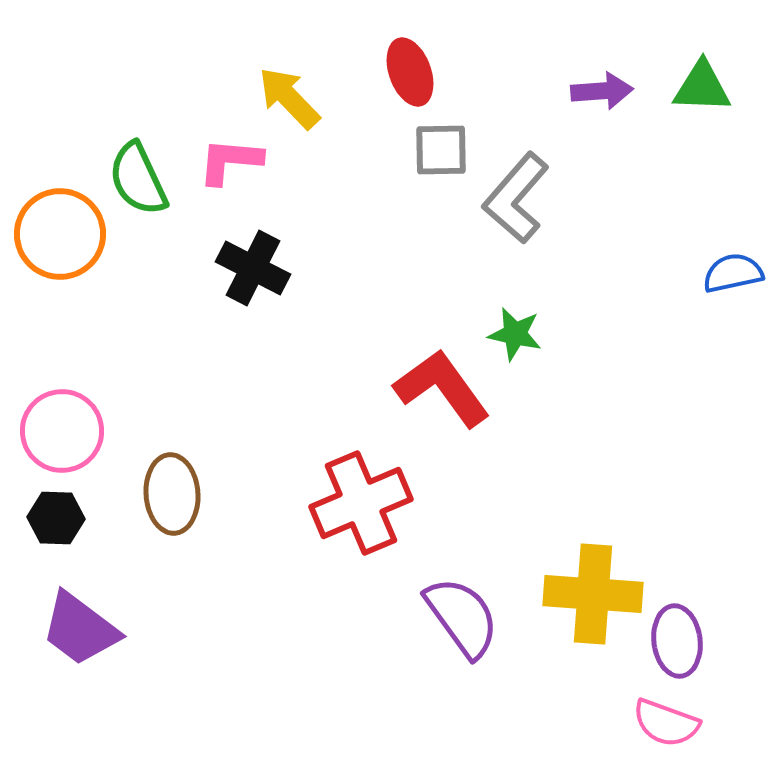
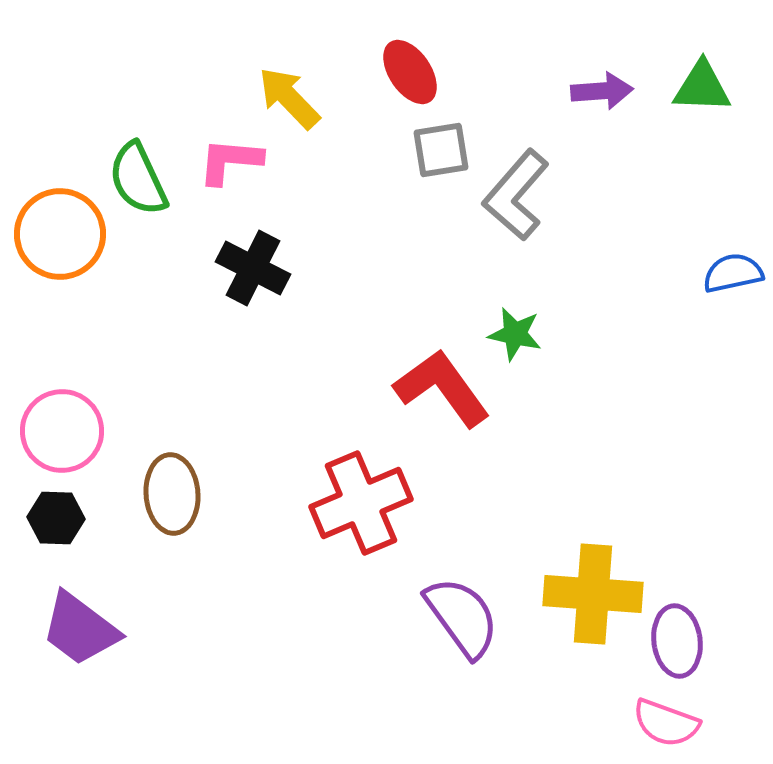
red ellipse: rotated 14 degrees counterclockwise
gray square: rotated 8 degrees counterclockwise
gray L-shape: moved 3 px up
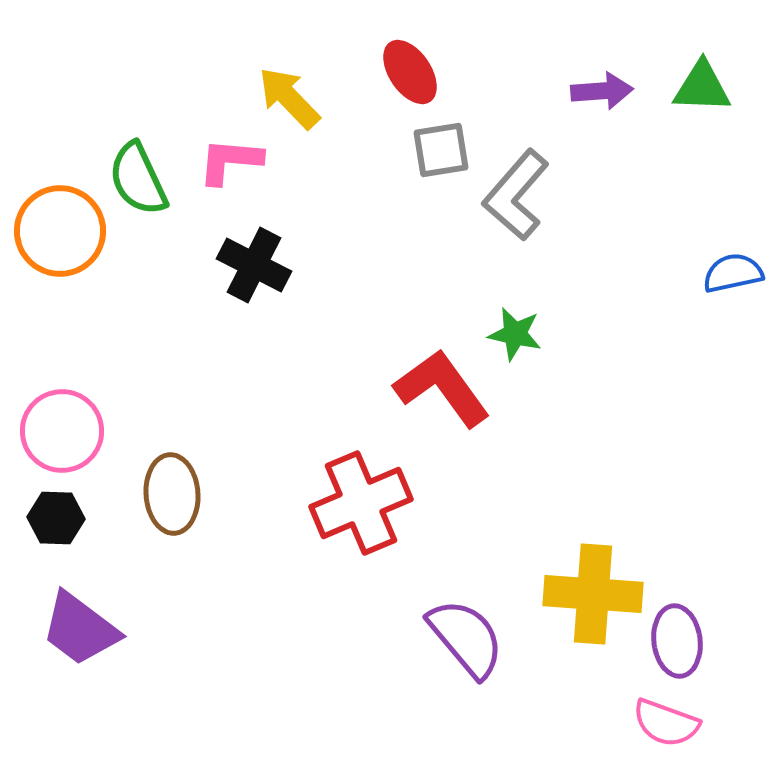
orange circle: moved 3 px up
black cross: moved 1 px right, 3 px up
purple semicircle: moved 4 px right, 21 px down; rotated 4 degrees counterclockwise
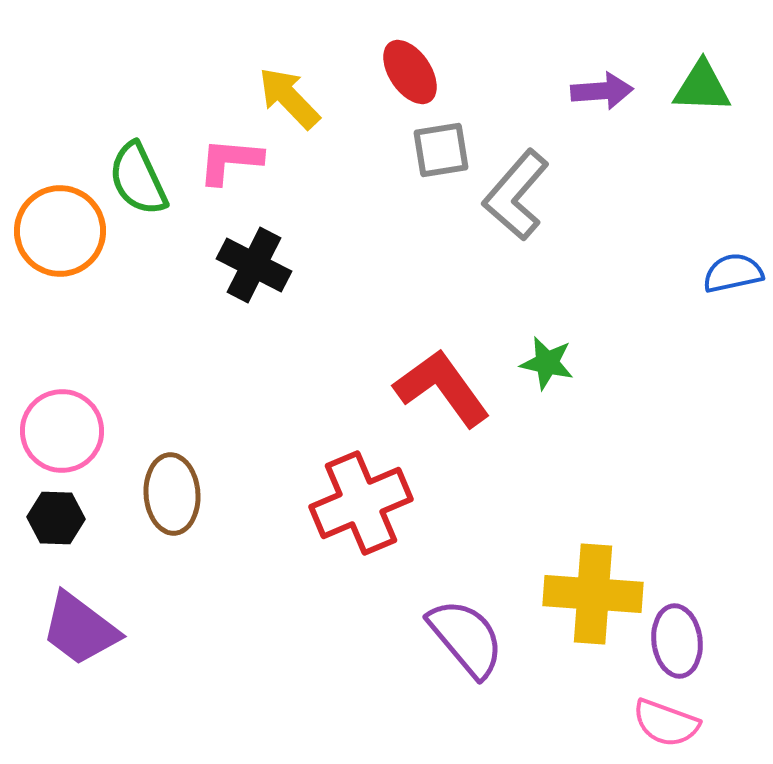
green star: moved 32 px right, 29 px down
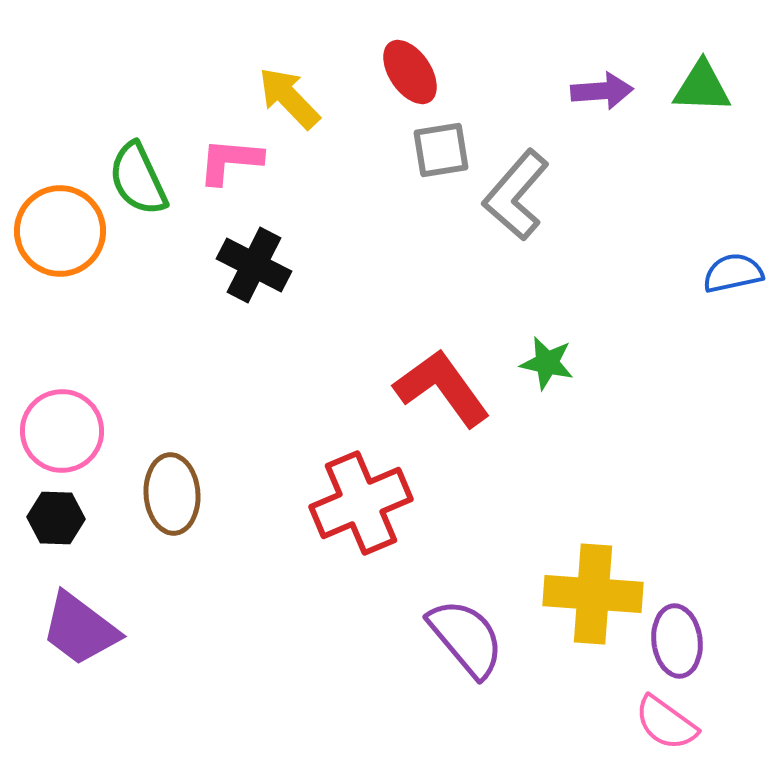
pink semicircle: rotated 16 degrees clockwise
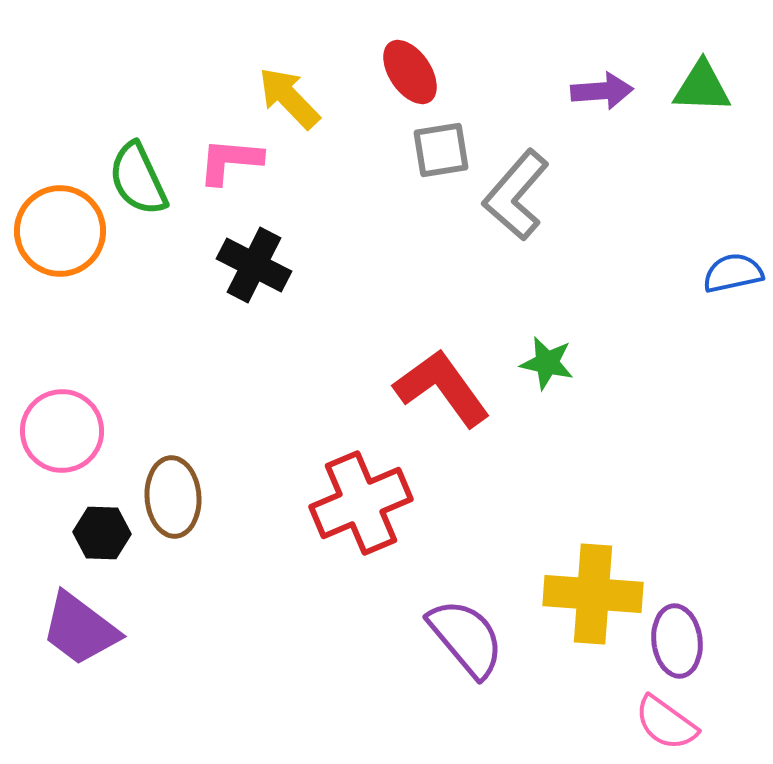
brown ellipse: moved 1 px right, 3 px down
black hexagon: moved 46 px right, 15 px down
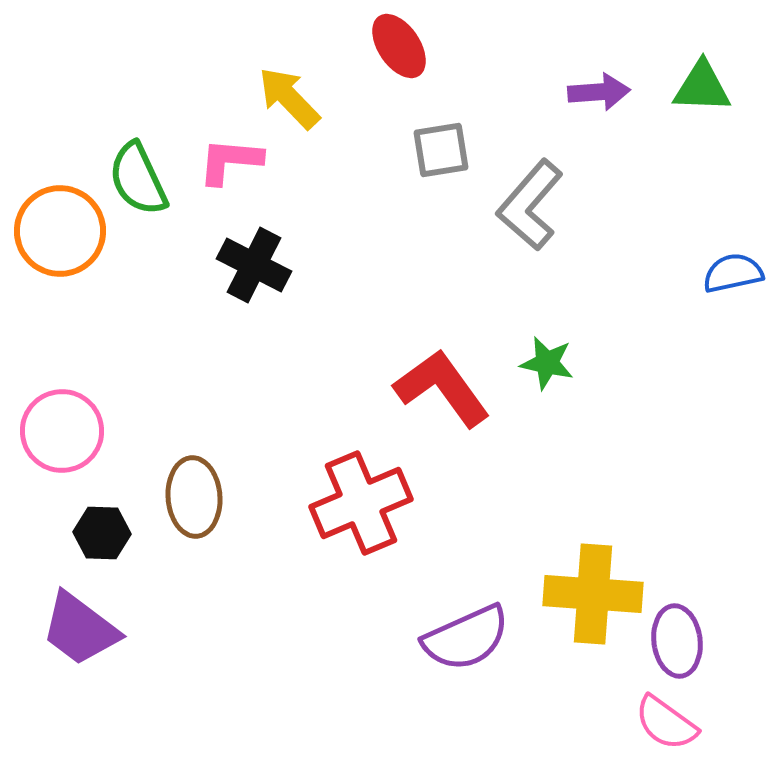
red ellipse: moved 11 px left, 26 px up
purple arrow: moved 3 px left, 1 px down
gray L-shape: moved 14 px right, 10 px down
brown ellipse: moved 21 px right
purple semicircle: rotated 106 degrees clockwise
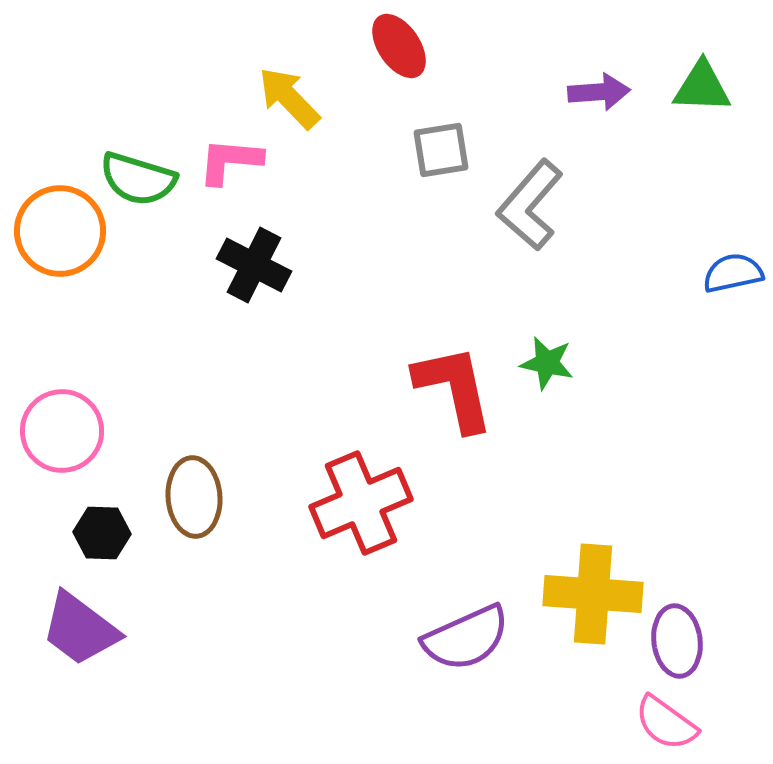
green semicircle: rotated 48 degrees counterclockwise
red L-shape: moved 12 px right; rotated 24 degrees clockwise
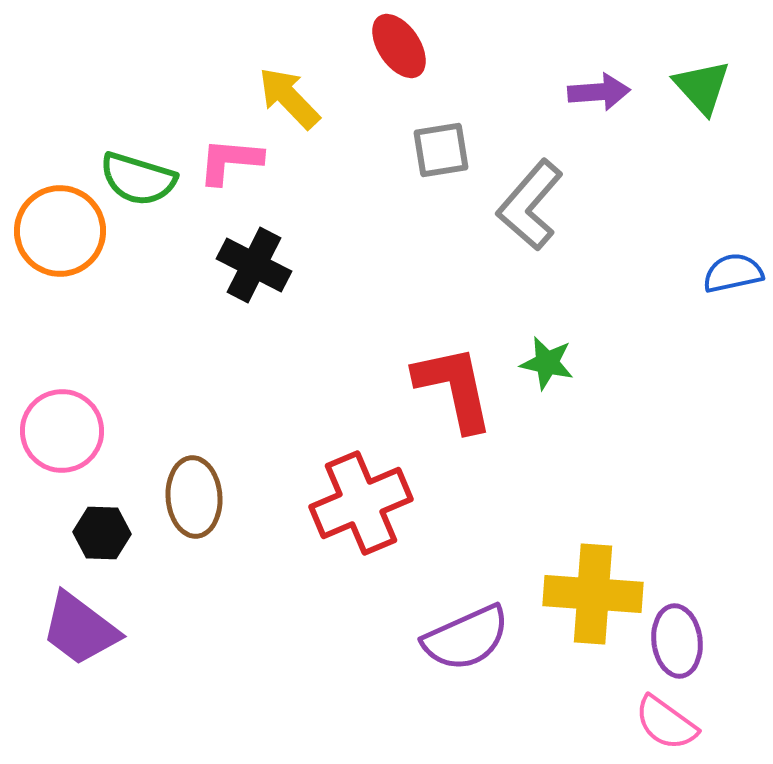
green triangle: rotated 46 degrees clockwise
